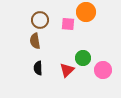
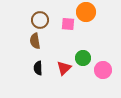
red triangle: moved 3 px left, 2 px up
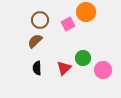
pink square: rotated 32 degrees counterclockwise
brown semicircle: rotated 56 degrees clockwise
black semicircle: moved 1 px left
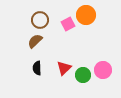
orange circle: moved 3 px down
green circle: moved 17 px down
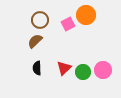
green circle: moved 3 px up
